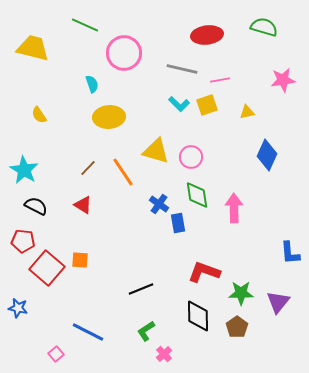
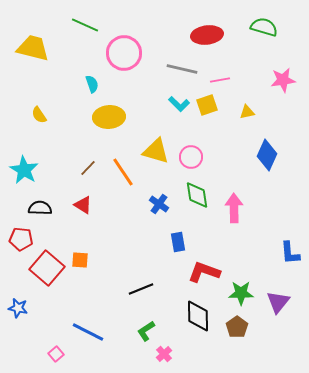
black semicircle at (36, 206): moved 4 px right, 2 px down; rotated 25 degrees counterclockwise
blue rectangle at (178, 223): moved 19 px down
red pentagon at (23, 241): moved 2 px left, 2 px up
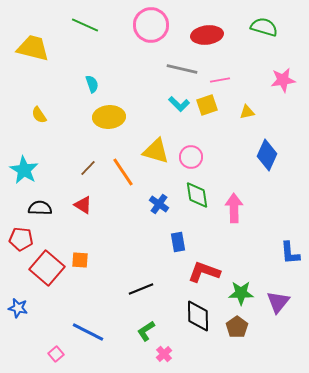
pink circle at (124, 53): moved 27 px right, 28 px up
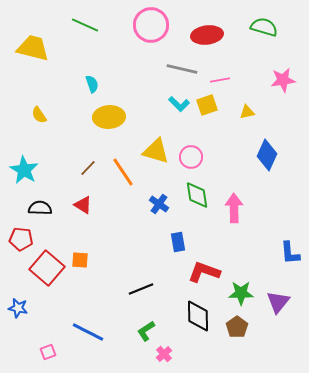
pink square at (56, 354): moved 8 px left, 2 px up; rotated 21 degrees clockwise
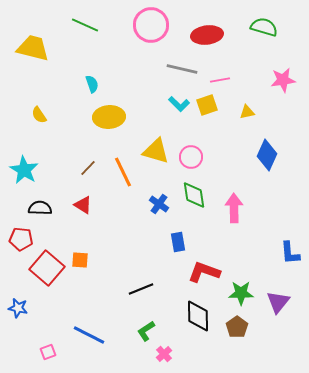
orange line at (123, 172): rotated 8 degrees clockwise
green diamond at (197, 195): moved 3 px left
blue line at (88, 332): moved 1 px right, 3 px down
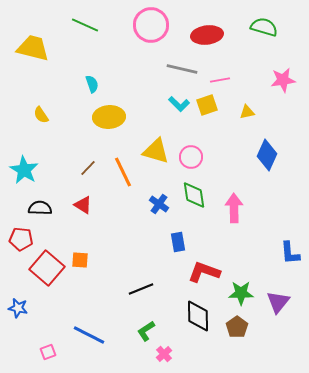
yellow semicircle at (39, 115): moved 2 px right
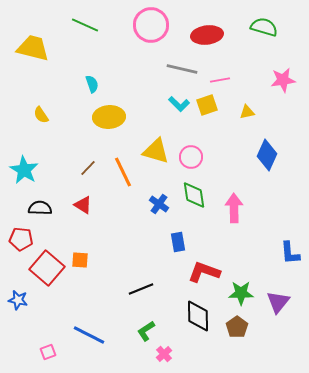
blue star at (18, 308): moved 8 px up
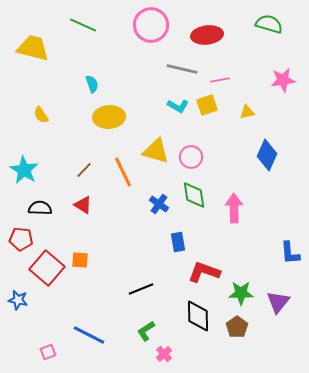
green line at (85, 25): moved 2 px left
green semicircle at (264, 27): moved 5 px right, 3 px up
cyan L-shape at (179, 104): moved 1 px left, 2 px down; rotated 15 degrees counterclockwise
brown line at (88, 168): moved 4 px left, 2 px down
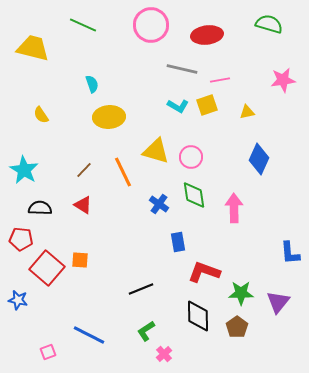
blue diamond at (267, 155): moved 8 px left, 4 px down
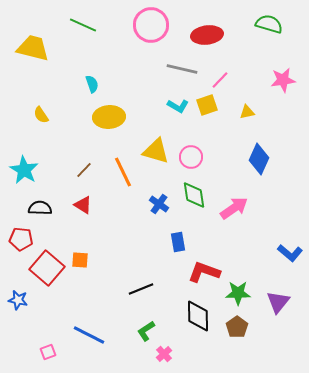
pink line at (220, 80): rotated 36 degrees counterclockwise
pink arrow at (234, 208): rotated 56 degrees clockwise
blue L-shape at (290, 253): rotated 45 degrees counterclockwise
green star at (241, 293): moved 3 px left
